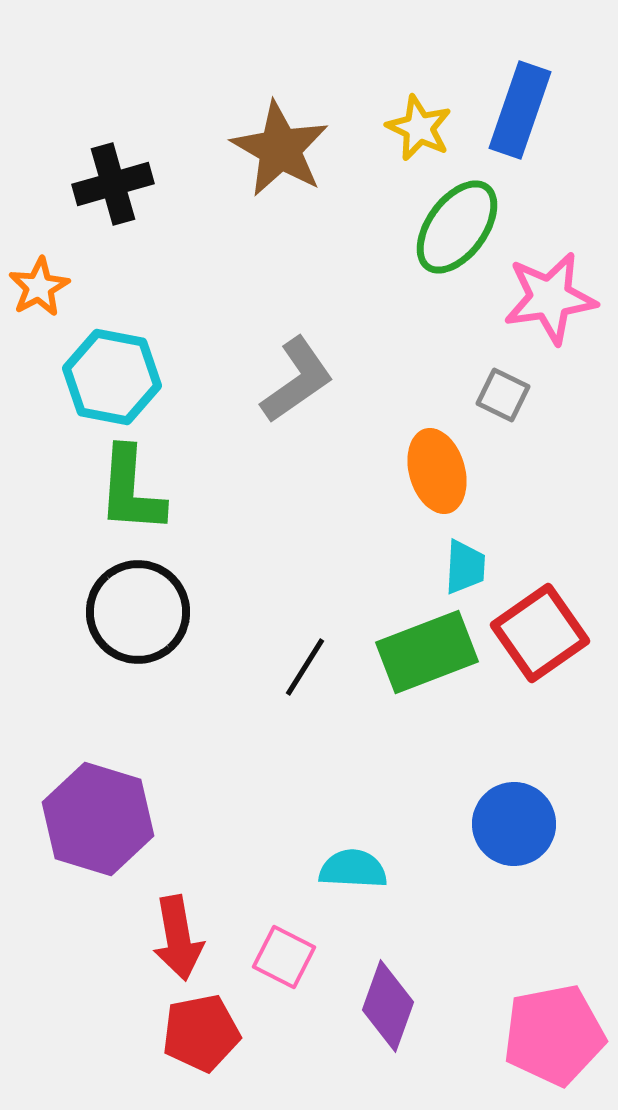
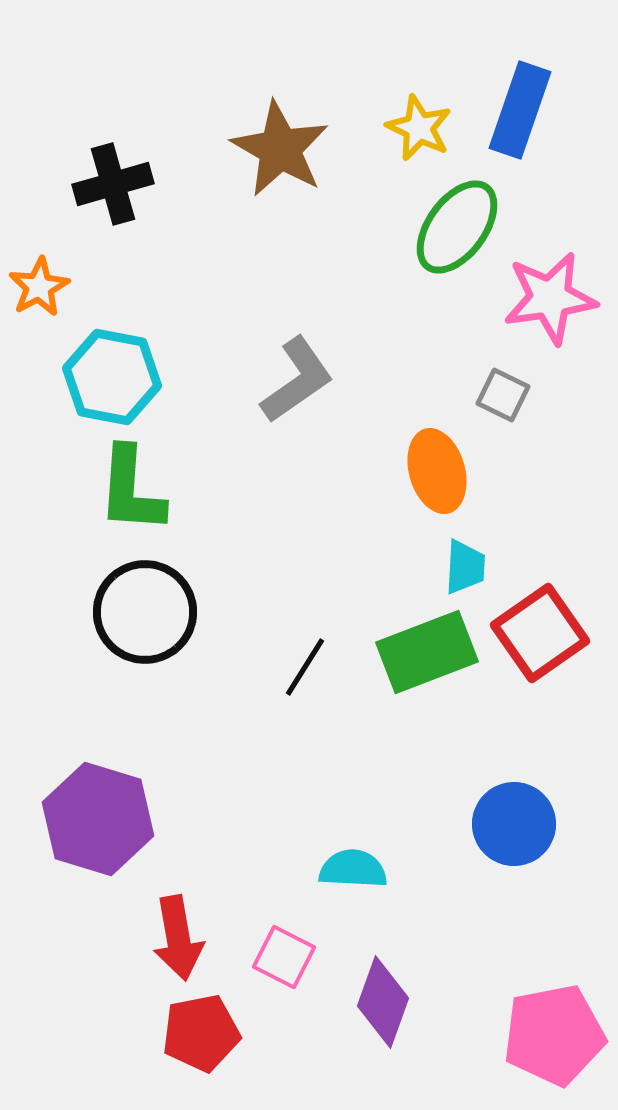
black circle: moved 7 px right
purple diamond: moved 5 px left, 4 px up
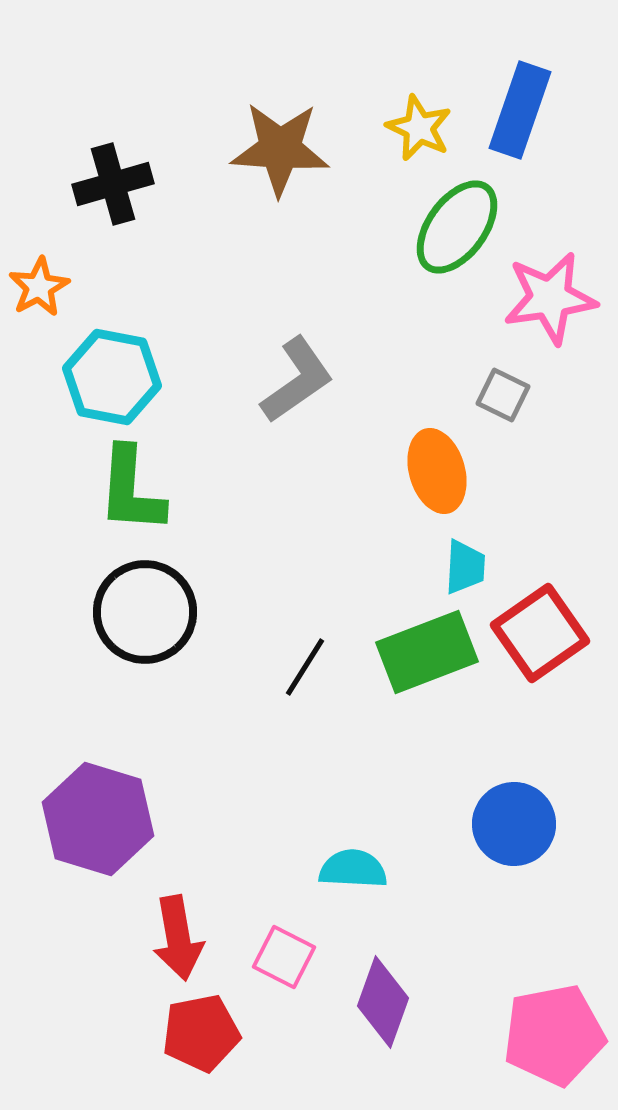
brown star: rotated 26 degrees counterclockwise
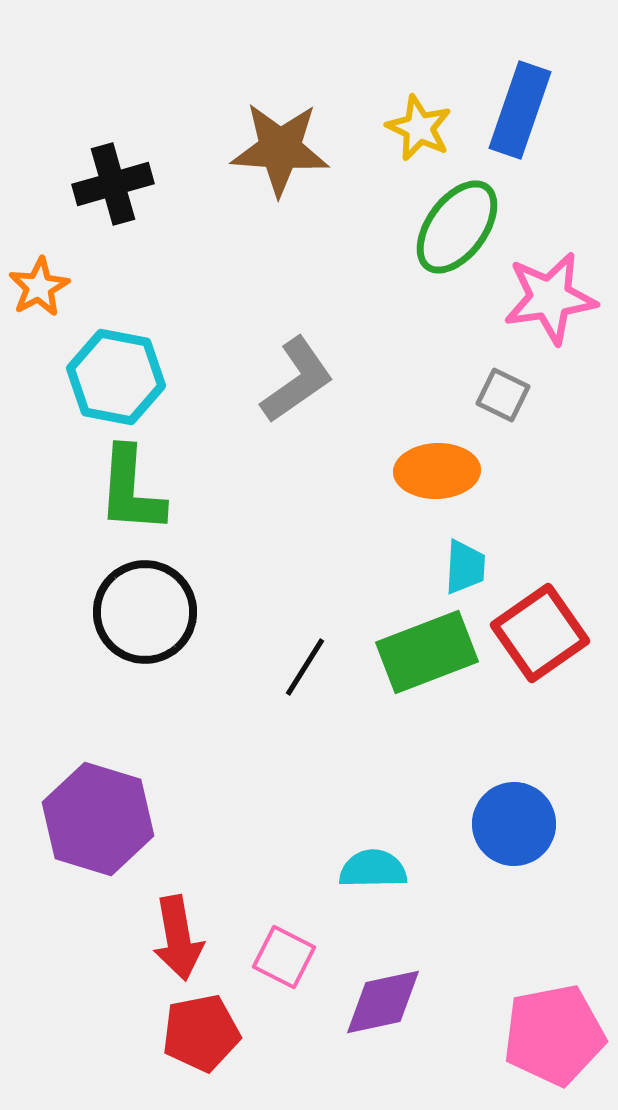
cyan hexagon: moved 4 px right
orange ellipse: rotated 76 degrees counterclockwise
cyan semicircle: moved 20 px right; rotated 4 degrees counterclockwise
purple diamond: rotated 58 degrees clockwise
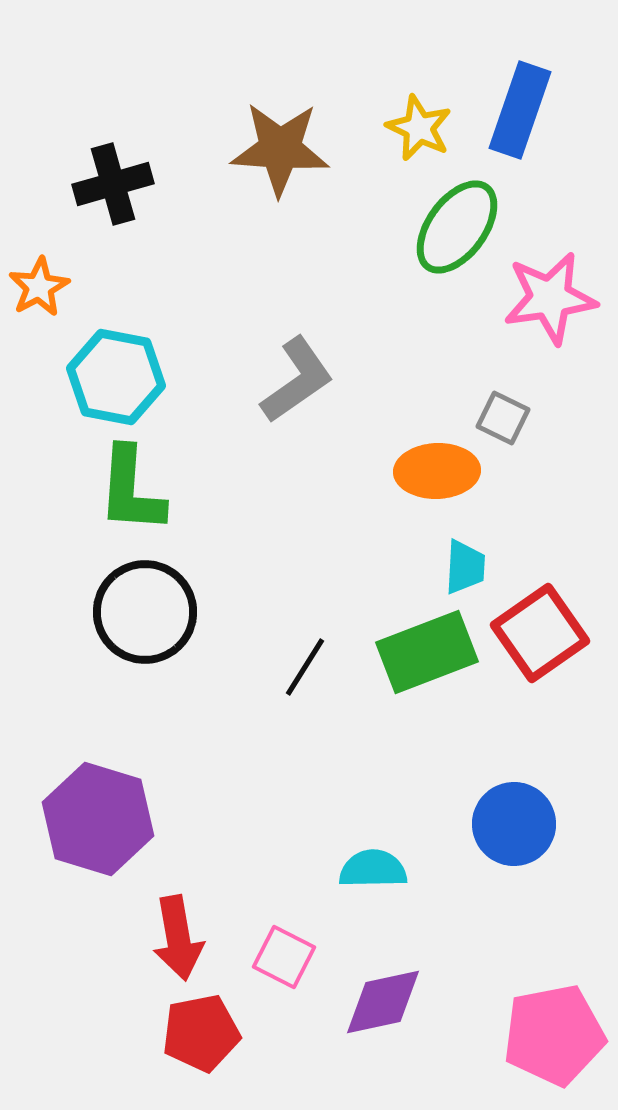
gray square: moved 23 px down
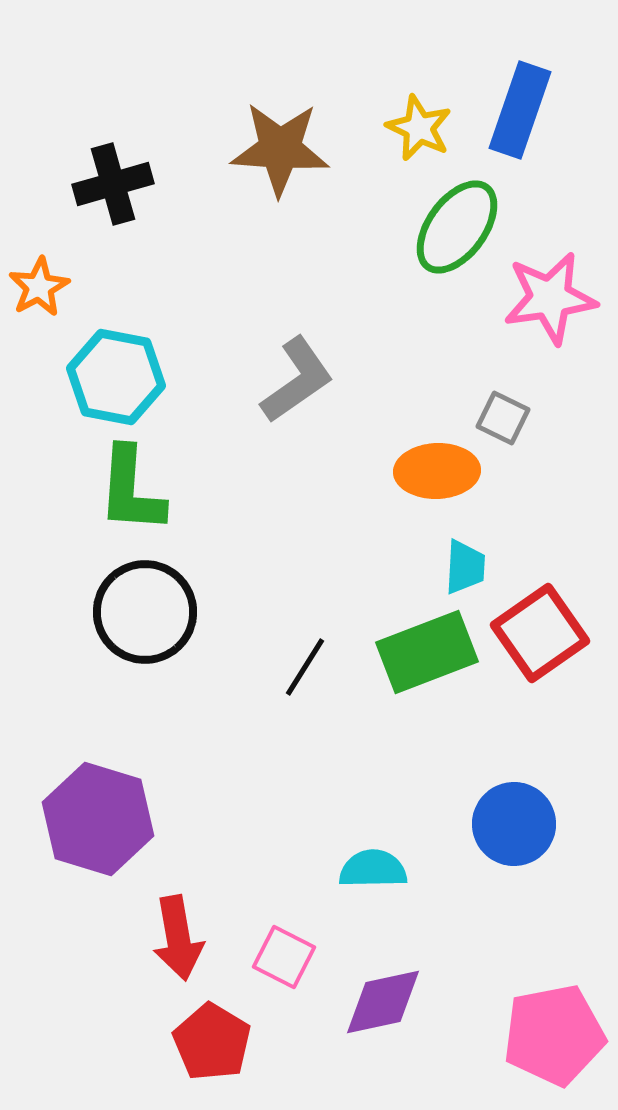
red pentagon: moved 11 px right, 9 px down; rotated 30 degrees counterclockwise
